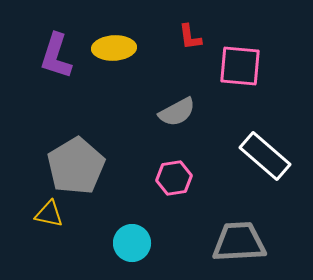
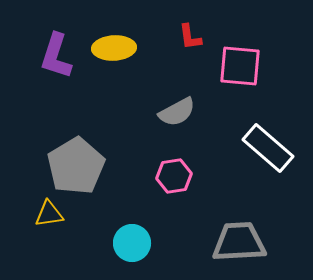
white rectangle: moved 3 px right, 8 px up
pink hexagon: moved 2 px up
yellow triangle: rotated 20 degrees counterclockwise
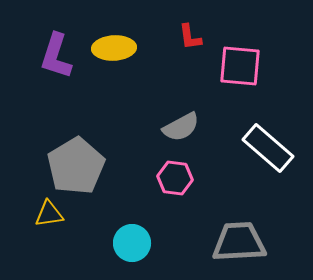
gray semicircle: moved 4 px right, 15 px down
pink hexagon: moved 1 px right, 2 px down; rotated 16 degrees clockwise
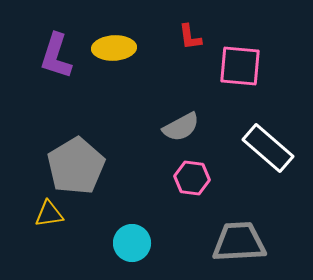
pink hexagon: moved 17 px right
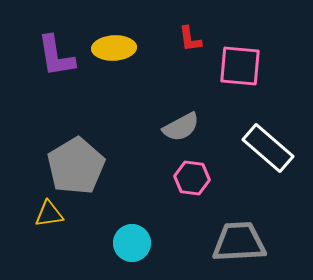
red L-shape: moved 2 px down
purple L-shape: rotated 27 degrees counterclockwise
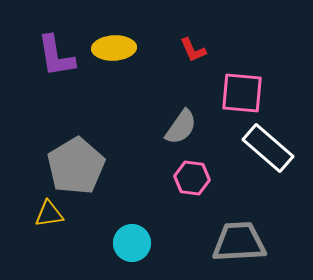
red L-shape: moved 3 px right, 11 px down; rotated 16 degrees counterclockwise
pink square: moved 2 px right, 27 px down
gray semicircle: rotated 27 degrees counterclockwise
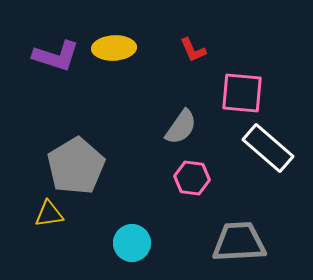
purple L-shape: rotated 63 degrees counterclockwise
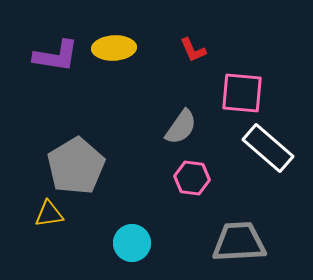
purple L-shape: rotated 9 degrees counterclockwise
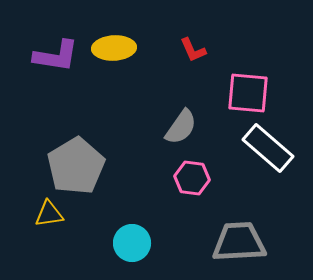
pink square: moved 6 px right
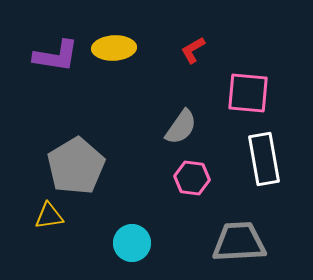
red L-shape: rotated 84 degrees clockwise
white rectangle: moved 4 px left, 11 px down; rotated 39 degrees clockwise
yellow triangle: moved 2 px down
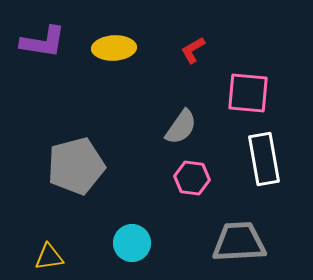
purple L-shape: moved 13 px left, 14 px up
gray pentagon: rotated 16 degrees clockwise
yellow triangle: moved 41 px down
